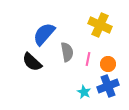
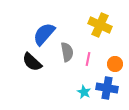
orange circle: moved 7 px right
blue cross: moved 1 px left, 2 px down; rotated 30 degrees clockwise
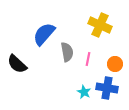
black semicircle: moved 15 px left, 2 px down
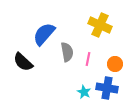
black semicircle: moved 6 px right, 2 px up
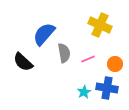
gray semicircle: moved 3 px left, 1 px down
pink line: rotated 56 degrees clockwise
cyan star: rotated 16 degrees clockwise
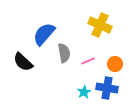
pink line: moved 2 px down
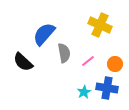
pink line: rotated 16 degrees counterclockwise
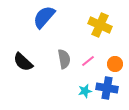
blue semicircle: moved 17 px up
gray semicircle: moved 6 px down
cyan star: moved 1 px right, 1 px up; rotated 16 degrees clockwise
